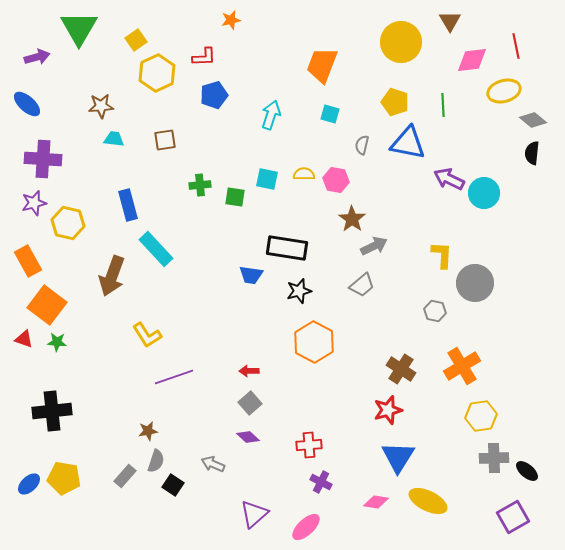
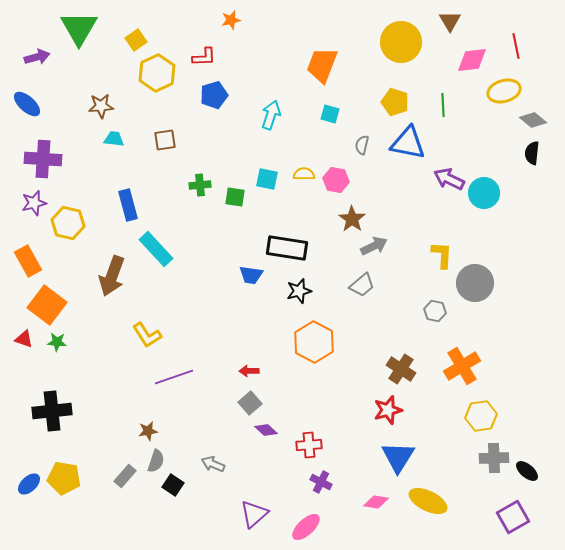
purple diamond at (248, 437): moved 18 px right, 7 px up
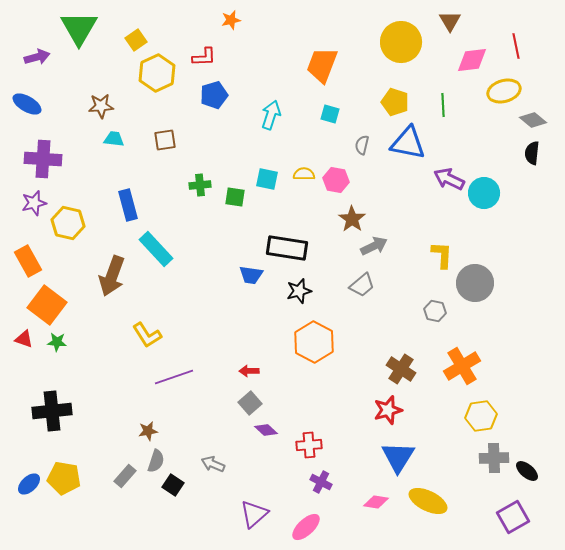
blue ellipse at (27, 104): rotated 12 degrees counterclockwise
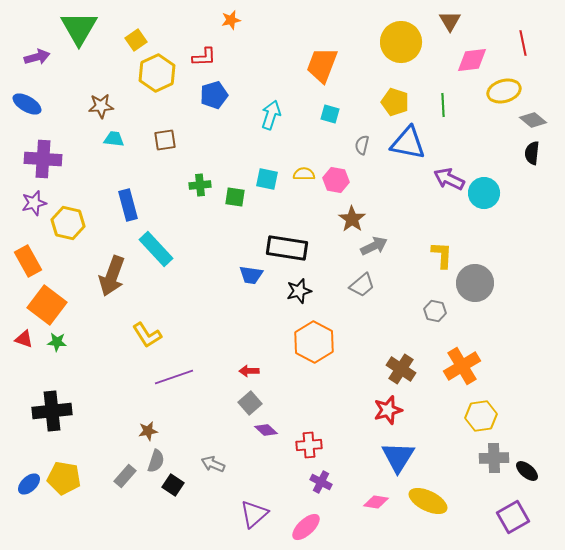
red line at (516, 46): moved 7 px right, 3 px up
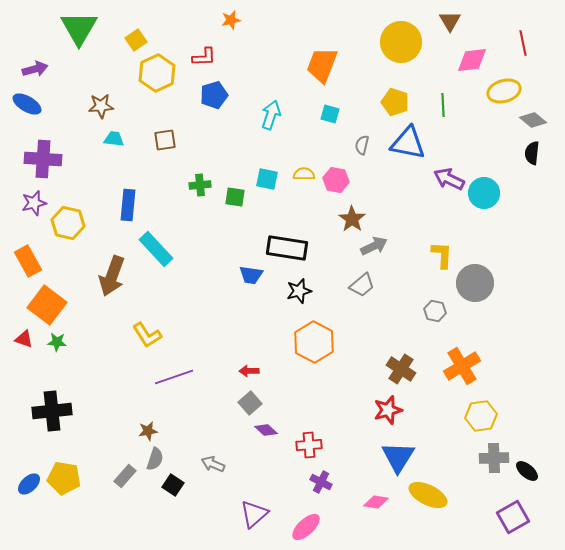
purple arrow at (37, 57): moved 2 px left, 12 px down
blue rectangle at (128, 205): rotated 20 degrees clockwise
gray semicircle at (156, 461): moved 1 px left, 2 px up
yellow ellipse at (428, 501): moved 6 px up
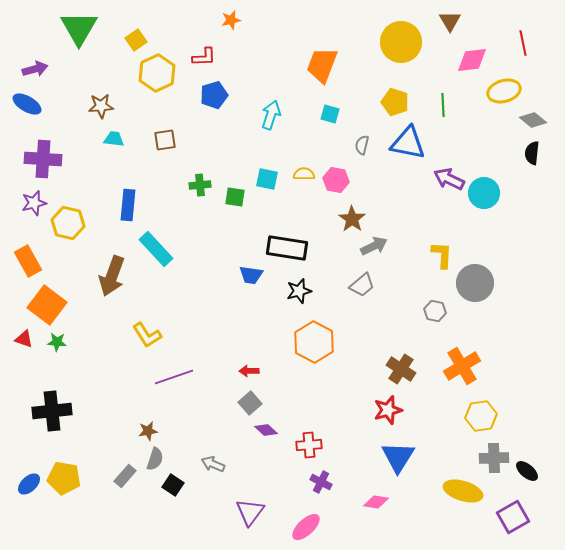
yellow ellipse at (428, 495): moved 35 px right, 4 px up; rotated 9 degrees counterclockwise
purple triangle at (254, 514): moved 4 px left, 2 px up; rotated 12 degrees counterclockwise
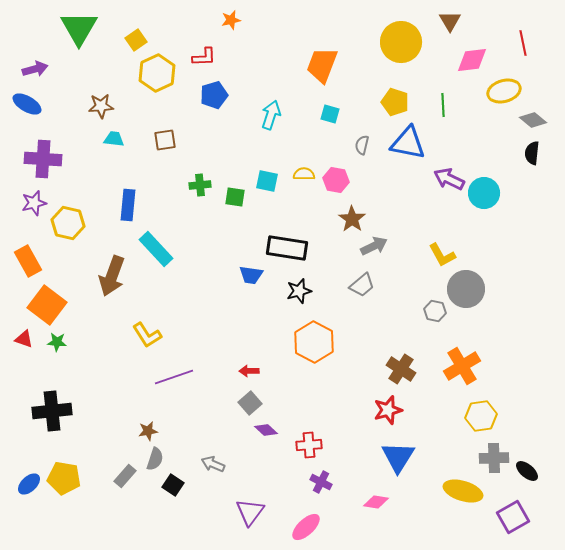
cyan square at (267, 179): moved 2 px down
yellow L-shape at (442, 255): rotated 148 degrees clockwise
gray circle at (475, 283): moved 9 px left, 6 px down
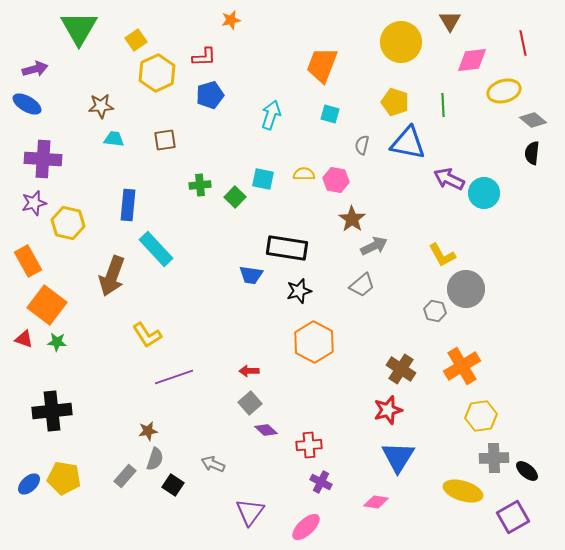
blue pentagon at (214, 95): moved 4 px left
cyan square at (267, 181): moved 4 px left, 2 px up
green square at (235, 197): rotated 35 degrees clockwise
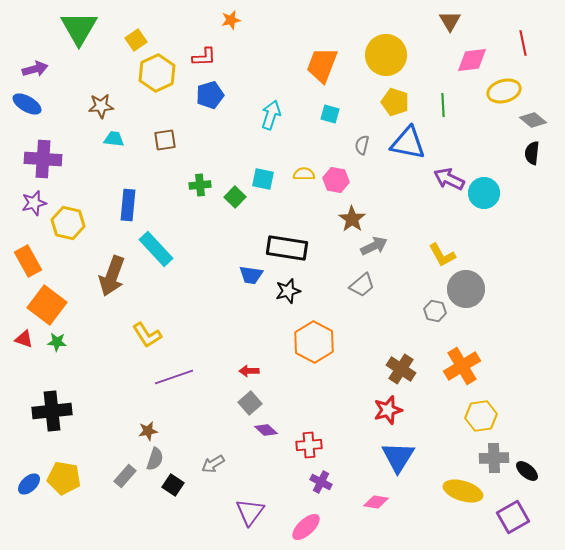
yellow circle at (401, 42): moved 15 px left, 13 px down
black star at (299, 291): moved 11 px left
gray arrow at (213, 464): rotated 55 degrees counterclockwise
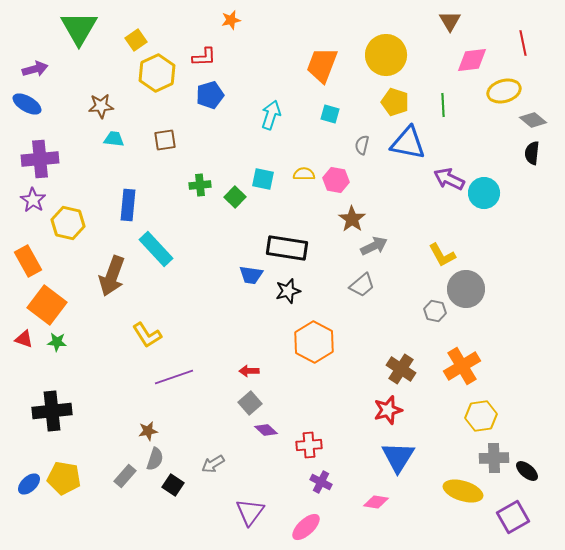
purple cross at (43, 159): moved 3 px left; rotated 9 degrees counterclockwise
purple star at (34, 203): moved 1 px left, 3 px up; rotated 25 degrees counterclockwise
